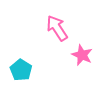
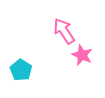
pink arrow: moved 7 px right, 3 px down
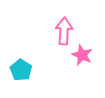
pink arrow: rotated 36 degrees clockwise
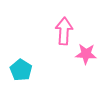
pink star: moved 4 px right, 1 px up; rotated 20 degrees counterclockwise
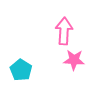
pink star: moved 12 px left, 6 px down
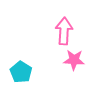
cyan pentagon: moved 2 px down
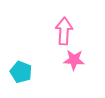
cyan pentagon: rotated 10 degrees counterclockwise
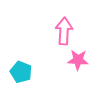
pink star: moved 4 px right
